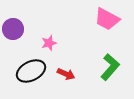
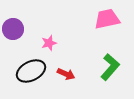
pink trapezoid: rotated 140 degrees clockwise
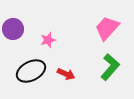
pink trapezoid: moved 9 px down; rotated 36 degrees counterclockwise
pink star: moved 1 px left, 3 px up
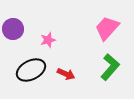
black ellipse: moved 1 px up
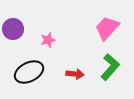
black ellipse: moved 2 px left, 2 px down
red arrow: moved 9 px right; rotated 18 degrees counterclockwise
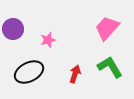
green L-shape: rotated 72 degrees counterclockwise
red arrow: rotated 78 degrees counterclockwise
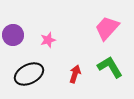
purple circle: moved 6 px down
black ellipse: moved 2 px down
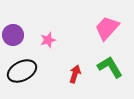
black ellipse: moved 7 px left, 3 px up
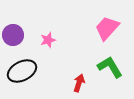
red arrow: moved 4 px right, 9 px down
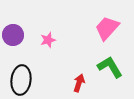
black ellipse: moved 1 px left, 9 px down; rotated 56 degrees counterclockwise
